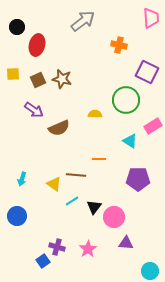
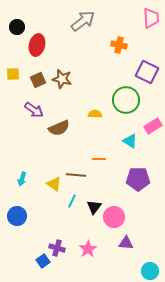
cyan line: rotated 32 degrees counterclockwise
purple cross: moved 1 px down
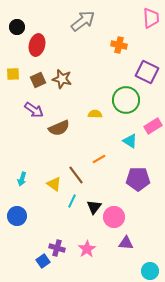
orange line: rotated 32 degrees counterclockwise
brown line: rotated 48 degrees clockwise
pink star: moved 1 px left
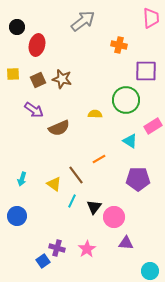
purple square: moved 1 px left, 1 px up; rotated 25 degrees counterclockwise
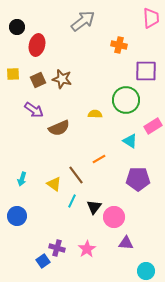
cyan circle: moved 4 px left
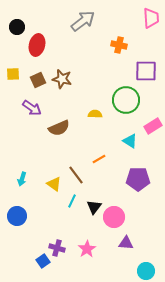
purple arrow: moved 2 px left, 2 px up
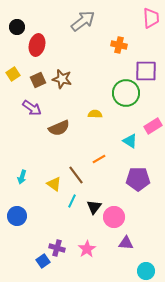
yellow square: rotated 32 degrees counterclockwise
green circle: moved 7 px up
cyan arrow: moved 2 px up
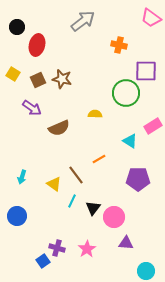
pink trapezoid: rotated 130 degrees clockwise
yellow square: rotated 24 degrees counterclockwise
black triangle: moved 1 px left, 1 px down
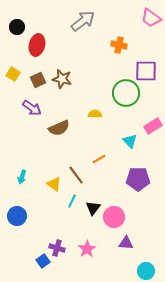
cyan triangle: rotated 14 degrees clockwise
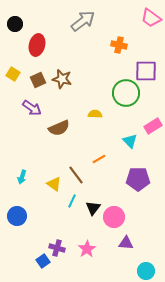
black circle: moved 2 px left, 3 px up
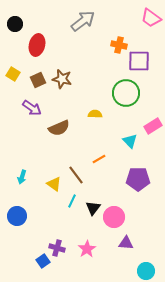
purple square: moved 7 px left, 10 px up
